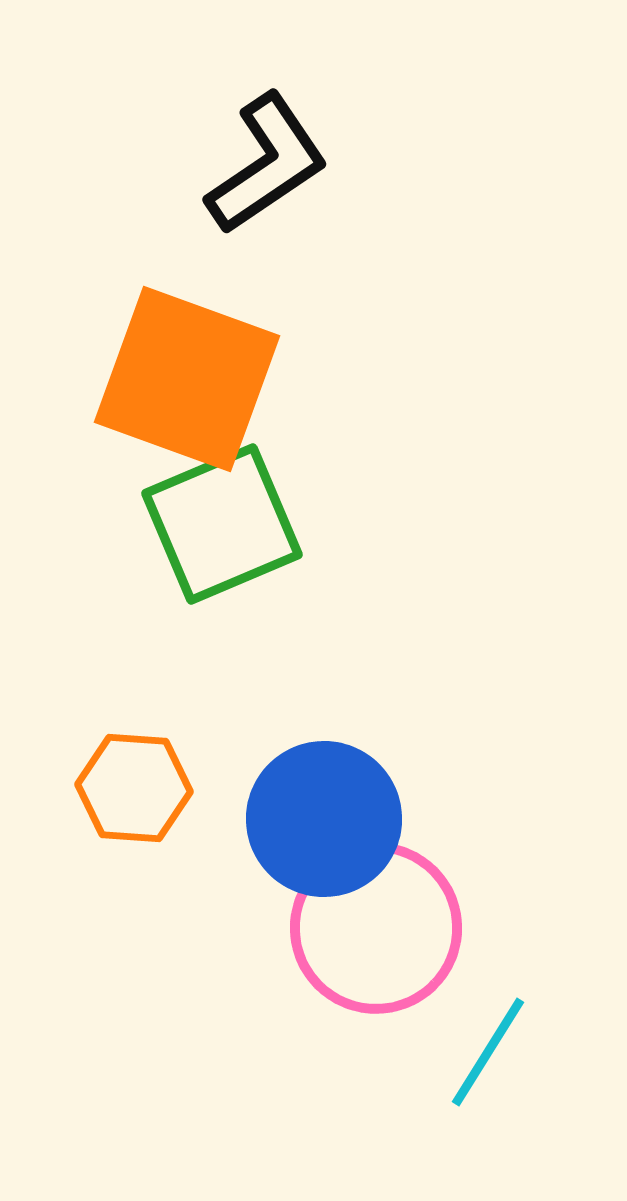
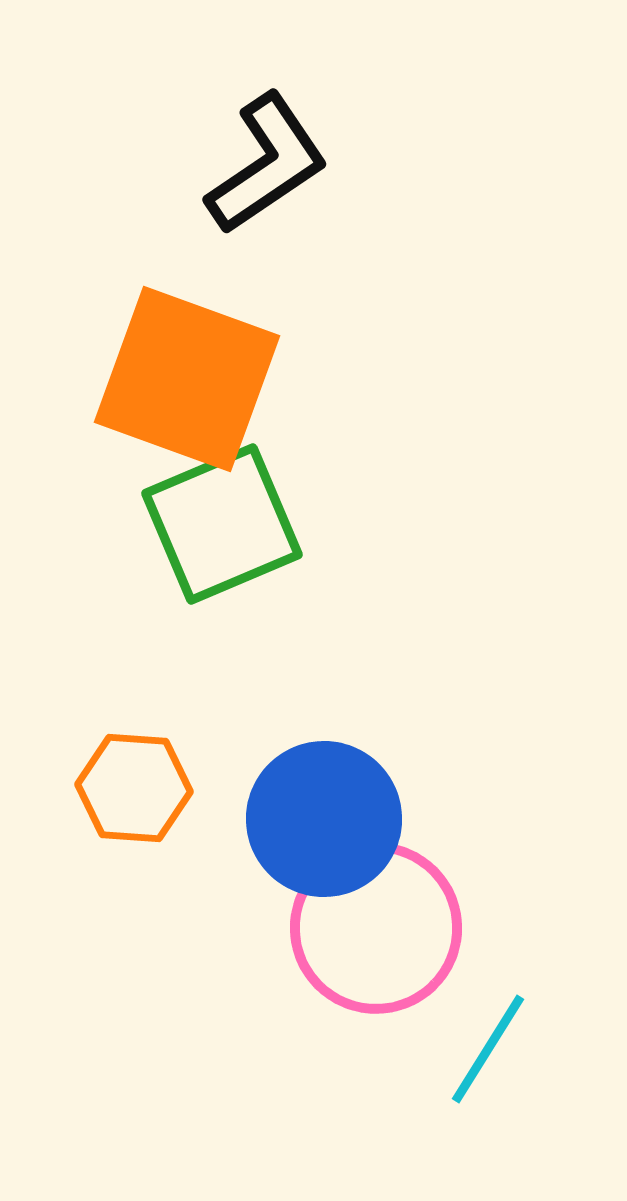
cyan line: moved 3 px up
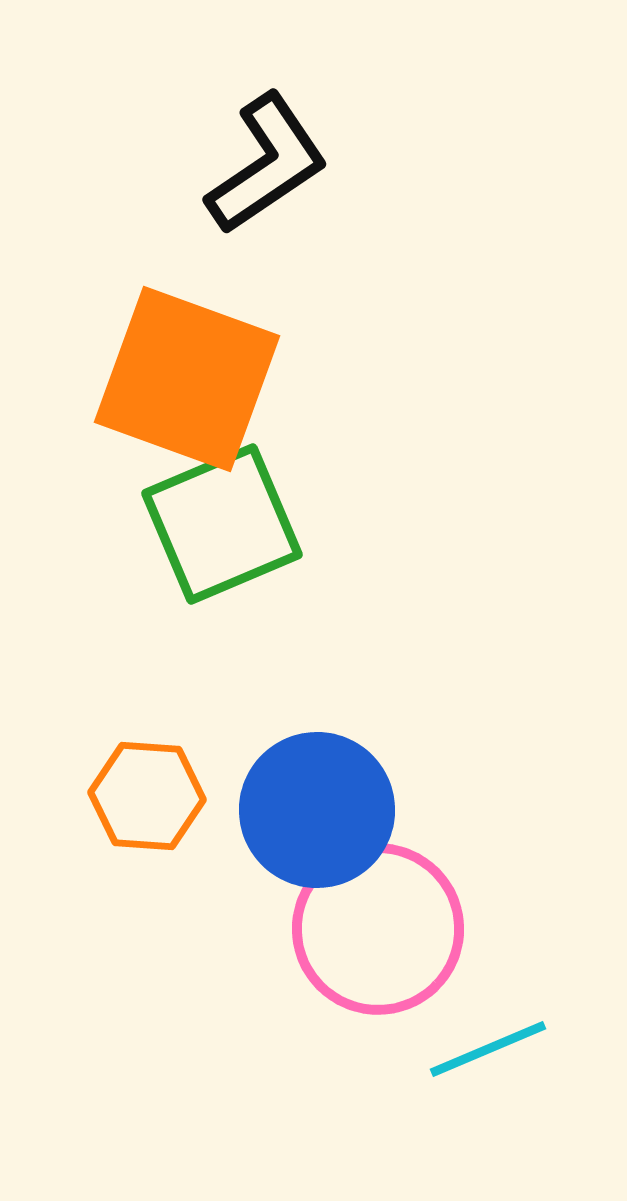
orange hexagon: moved 13 px right, 8 px down
blue circle: moved 7 px left, 9 px up
pink circle: moved 2 px right, 1 px down
cyan line: rotated 35 degrees clockwise
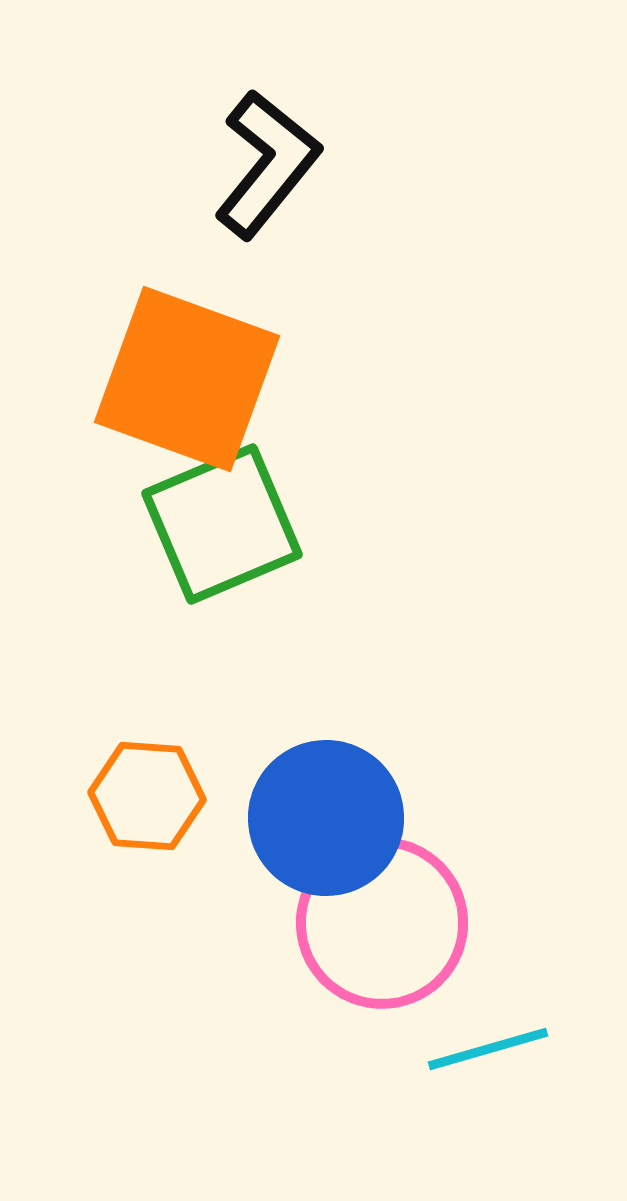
black L-shape: rotated 17 degrees counterclockwise
blue circle: moved 9 px right, 8 px down
pink circle: moved 4 px right, 6 px up
cyan line: rotated 7 degrees clockwise
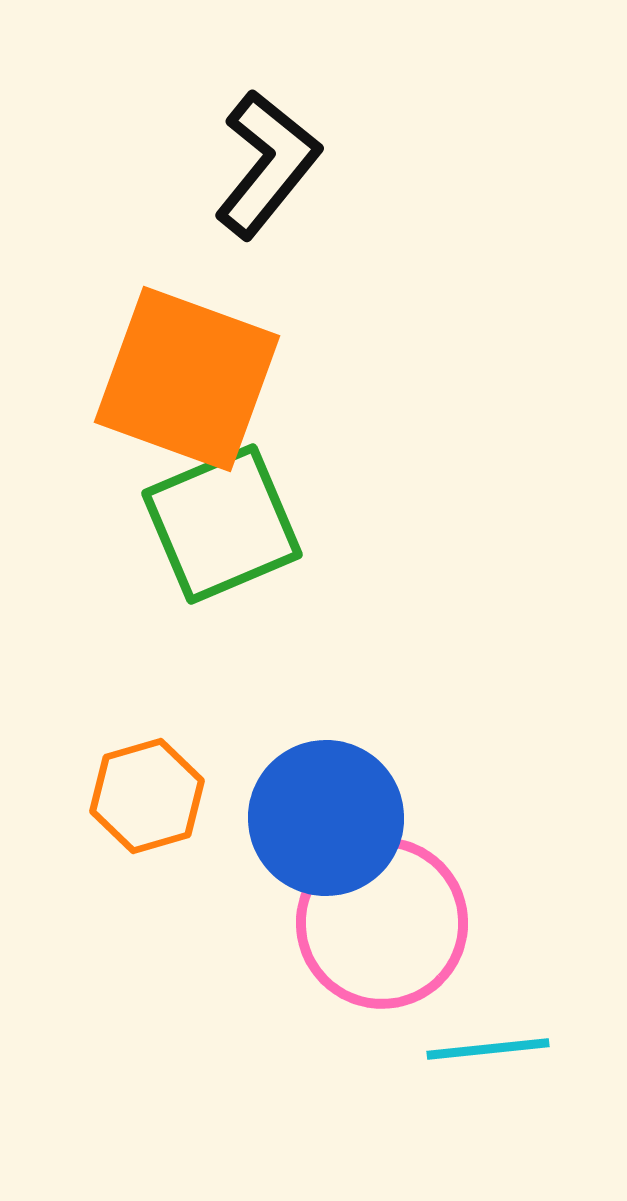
orange hexagon: rotated 20 degrees counterclockwise
cyan line: rotated 10 degrees clockwise
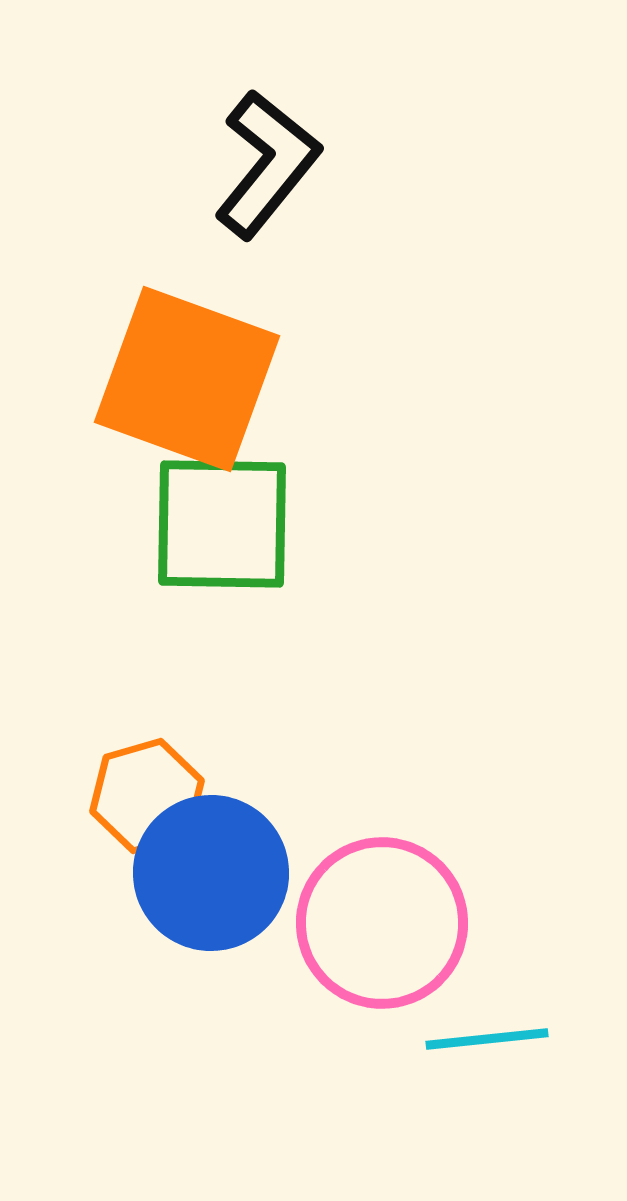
green square: rotated 24 degrees clockwise
blue circle: moved 115 px left, 55 px down
cyan line: moved 1 px left, 10 px up
